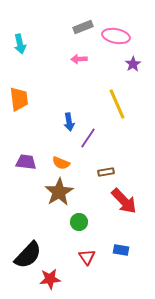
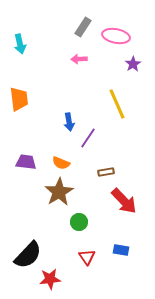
gray rectangle: rotated 36 degrees counterclockwise
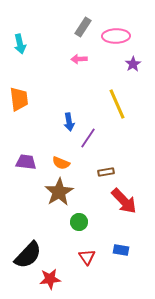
pink ellipse: rotated 12 degrees counterclockwise
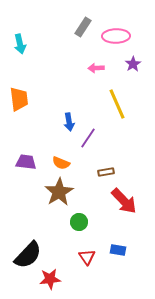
pink arrow: moved 17 px right, 9 px down
blue rectangle: moved 3 px left
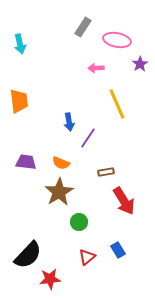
pink ellipse: moved 1 px right, 4 px down; rotated 12 degrees clockwise
purple star: moved 7 px right
orange trapezoid: moved 2 px down
red arrow: rotated 12 degrees clockwise
blue rectangle: rotated 49 degrees clockwise
red triangle: rotated 24 degrees clockwise
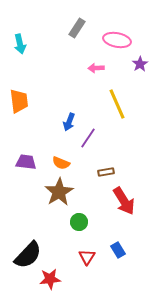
gray rectangle: moved 6 px left, 1 px down
blue arrow: rotated 30 degrees clockwise
red triangle: rotated 18 degrees counterclockwise
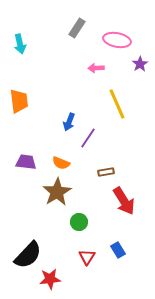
brown star: moved 2 px left
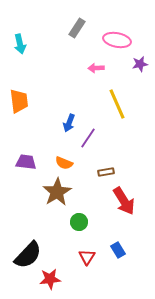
purple star: rotated 21 degrees clockwise
blue arrow: moved 1 px down
orange semicircle: moved 3 px right
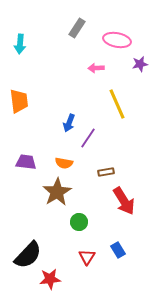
cyan arrow: rotated 18 degrees clockwise
orange semicircle: rotated 12 degrees counterclockwise
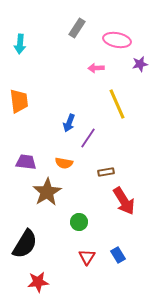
brown star: moved 10 px left
blue rectangle: moved 5 px down
black semicircle: moved 3 px left, 11 px up; rotated 12 degrees counterclockwise
red star: moved 12 px left, 3 px down
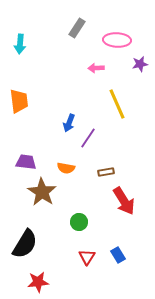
pink ellipse: rotated 8 degrees counterclockwise
orange semicircle: moved 2 px right, 5 px down
brown star: moved 5 px left; rotated 8 degrees counterclockwise
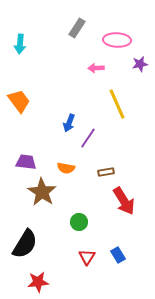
orange trapezoid: rotated 30 degrees counterclockwise
